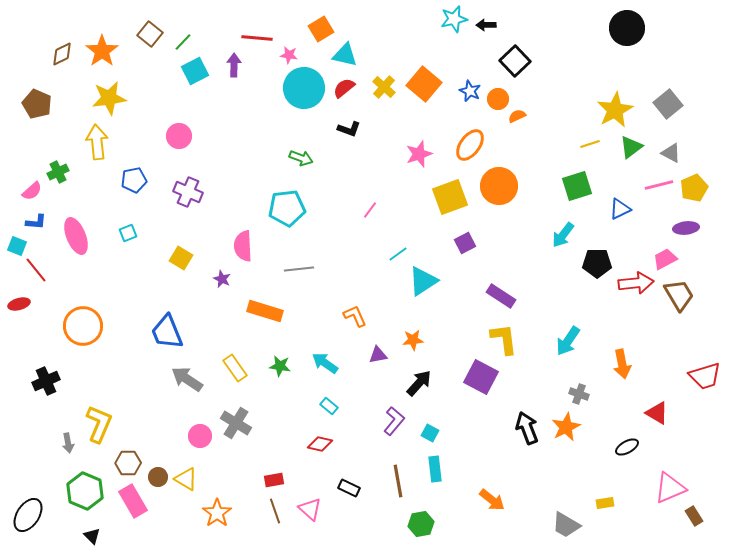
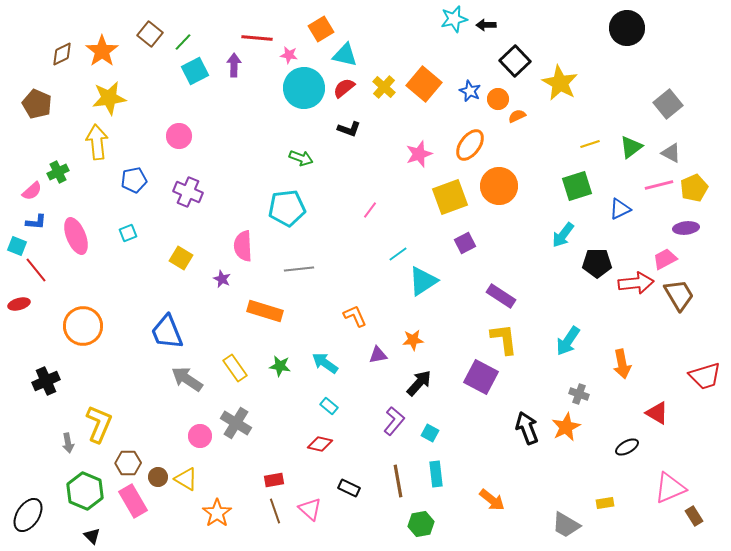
yellow star at (615, 110): moved 55 px left, 27 px up; rotated 15 degrees counterclockwise
cyan rectangle at (435, 469): moved 1 px right, 5 px down
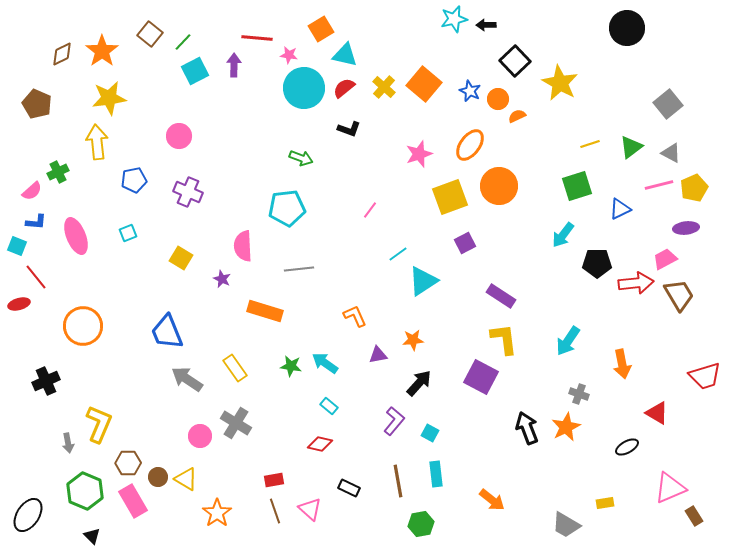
red line at (36, 270): moved 7 px down
green star at (280, 366): moved 11 px right
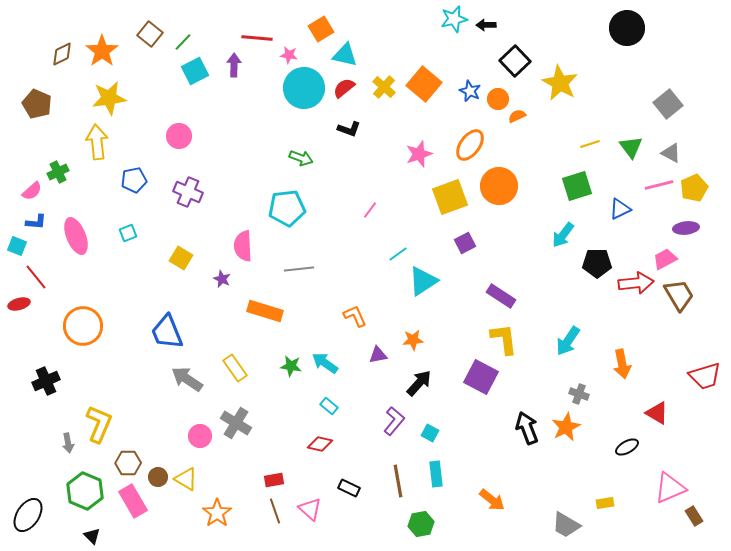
green triangle at (631, 147): rotated 30 degrees counterclockwise
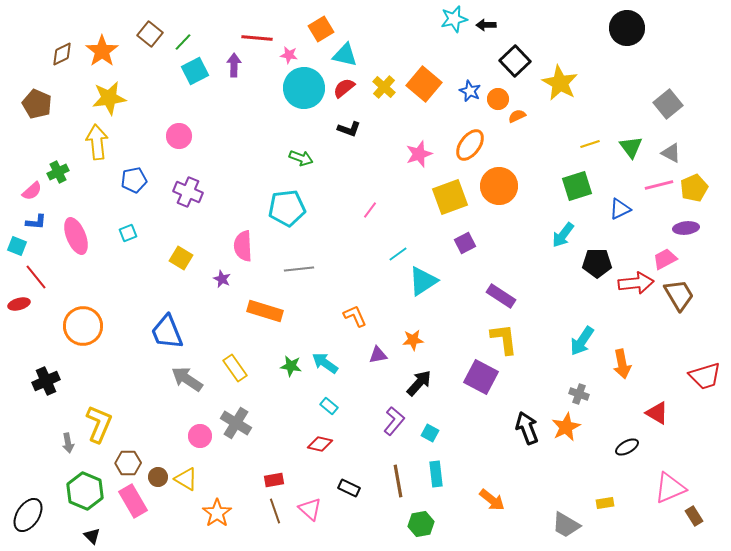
cyan arrow at (568, 341): moved 14 px right
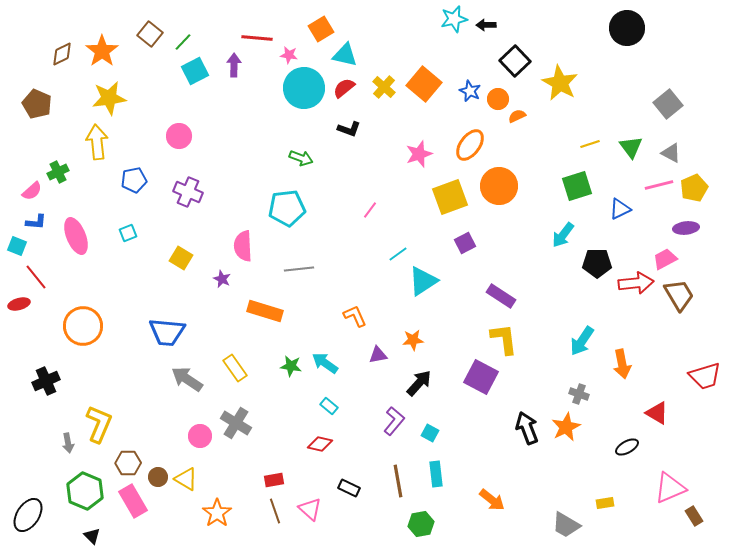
blue trapezoid at (167, 332): rotated 63 degrees counterclockwise
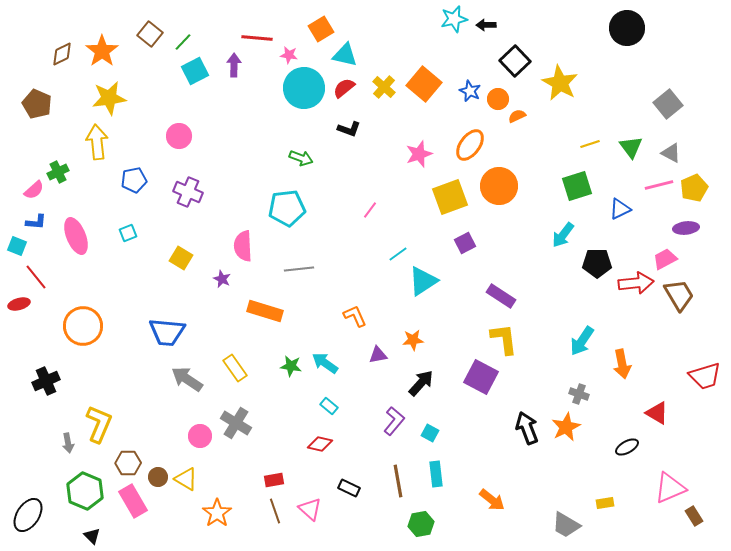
pink semicircle at (32, 191): moved 2 px right, 1 px up
black arrow at (419, 383): moved 2 px right
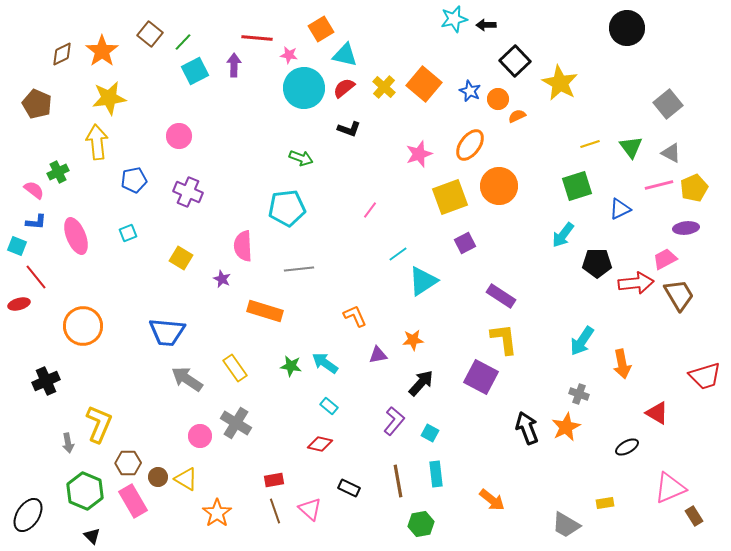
pink semicircle at (34, 190): rotated 100 degrees counterclockwise
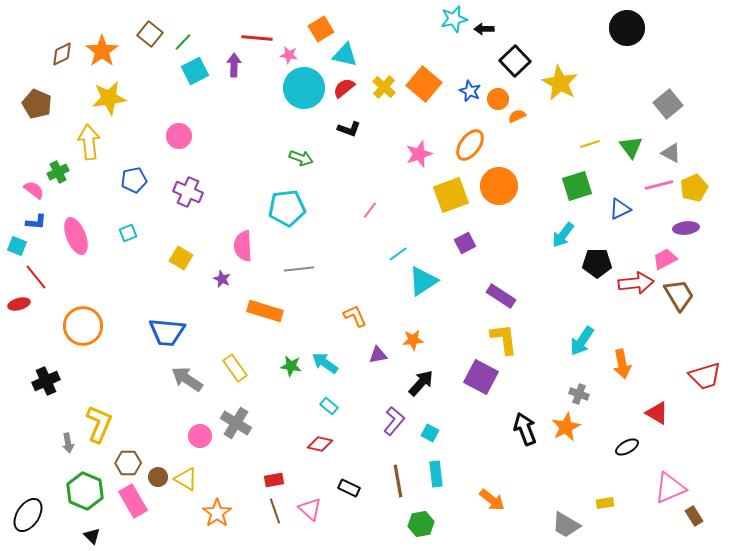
black arrow at (486, 25): moved 2 px left, 4 px down
yellow arrow at (97, 142): moved 8 px left
yellow square at (450, 197): moved 1 px right, 2 px up
black arrow at (527, 428): moved 2 px left, 1 px down
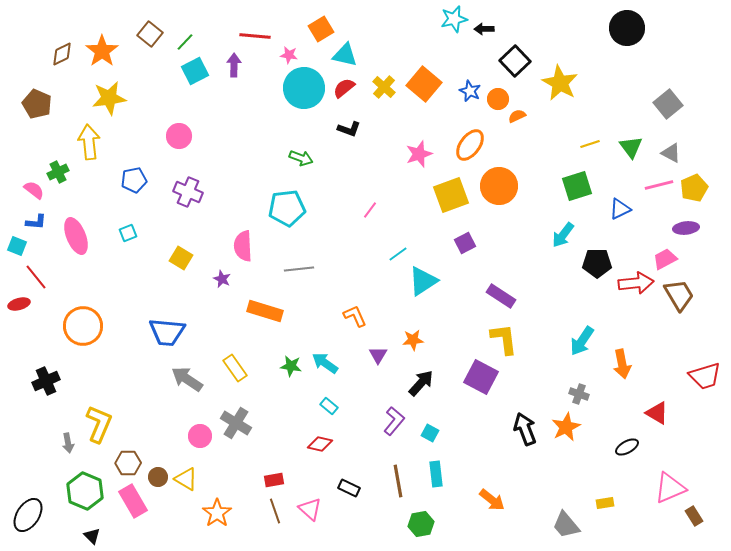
red line at (257, 38): moved 2 px left, 2 px up
green line at (183, 42): moved 2 px right
purple triangle at (378, 355): rotated 48 degrees counterclockwise
gray trapezoid at (566, 525): rotated 20 degrees clockwise
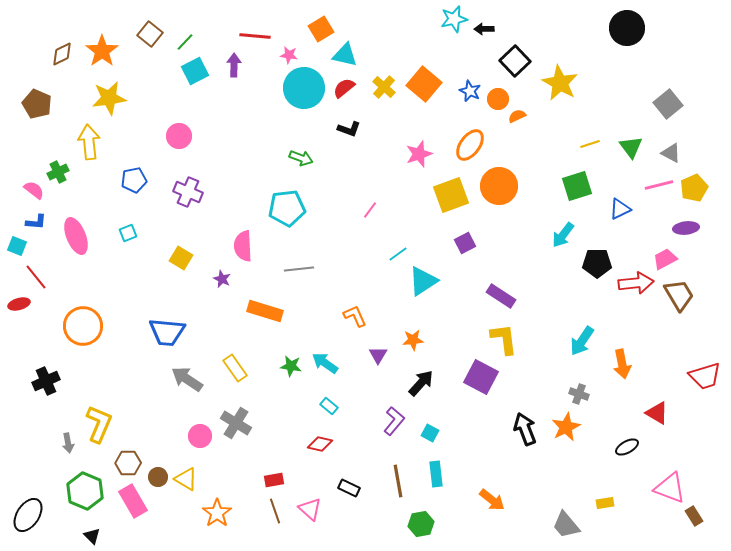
pink triangle at (670, 488): rotated 44 degrees clockwise
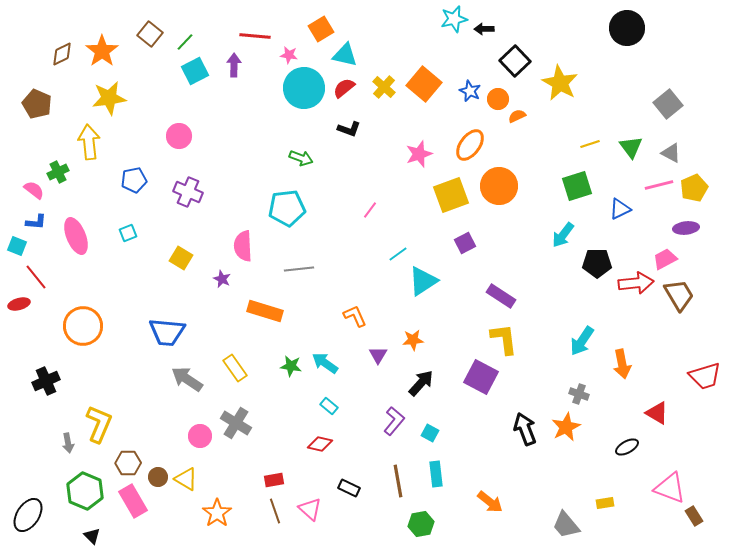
orange arrow at (492, 500): moved 2 px left, 2 px down
